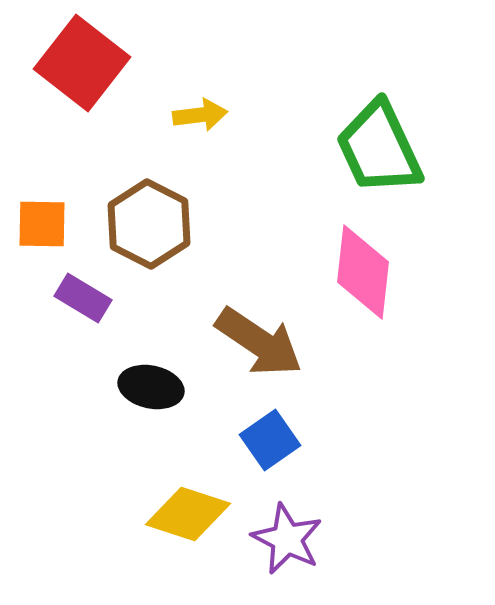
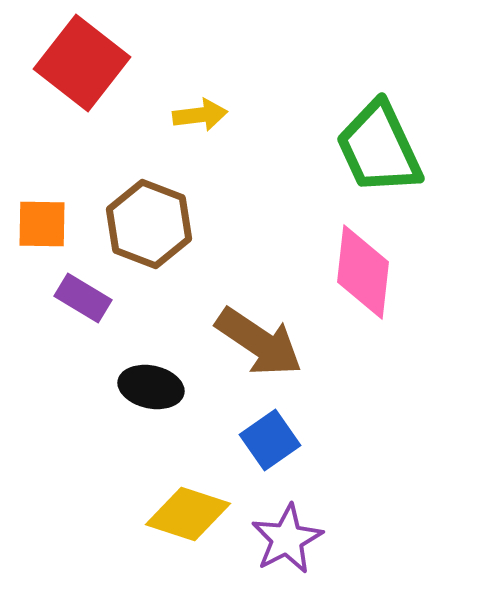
brown hexagon: rotated 6 degrees counterclockwise
purple star: rotated 18 degrees clockwise
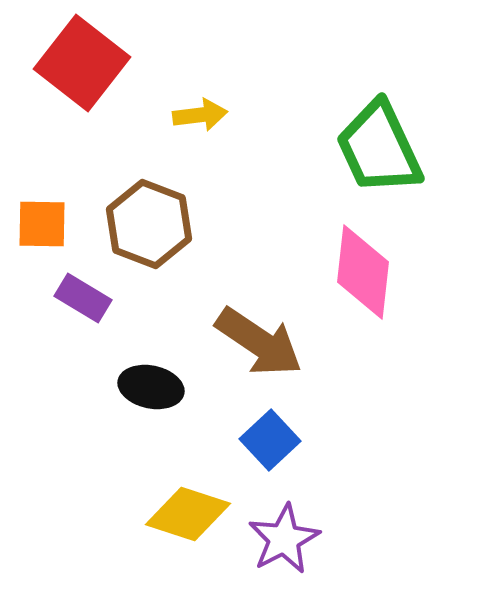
blue square: rotated 8 degrees counterclockwise
purple star: moved 3 px left
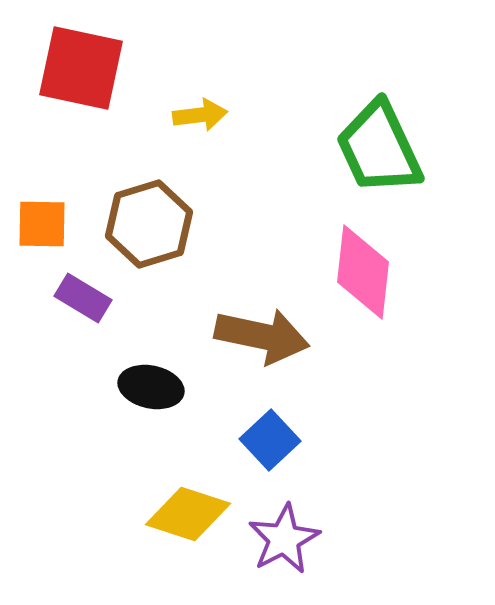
red square: moved 1 px left, 5 px down; rotated 26 degrees counterclockwise
brown hexagon: rotated 22 degrees clockwise
brown arrow: moved 3 px right, 6 px up; rotated 22 degrees counterclockwise
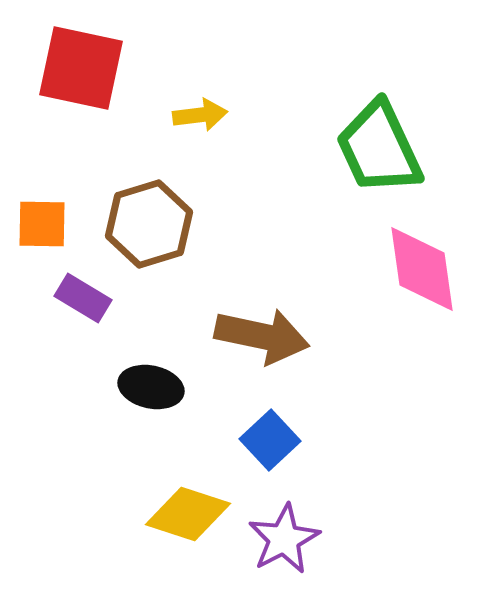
pink diamond: moved 59 px right, 3 px up; rotated 14 degrees counterclockwise
